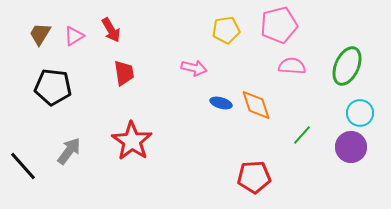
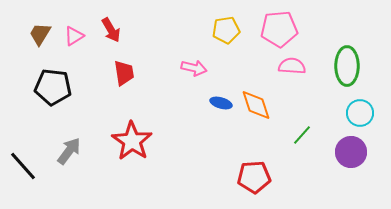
pink pentagon: moved 4 px down; rotated 9 degrees clockwise
green ellipse: rotated 24 degrees counterclockwise
purple circle: moved 5 px down
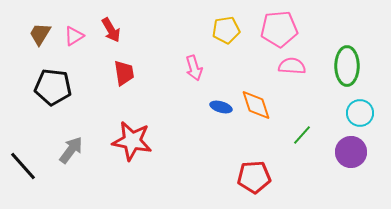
pink arrow: rotated 60 degrees clockwise
blue ellipse: moved 4 px down
red star: rotated 24 degrees counterclockwise
gray arrow: moved 2 px right, 1 px up
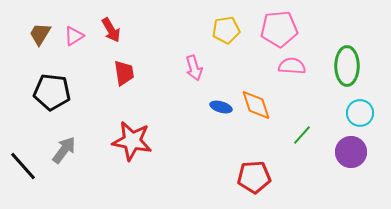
black pentagon: moved 1 px left, 5 px down
gray arrow: moved 7 px left
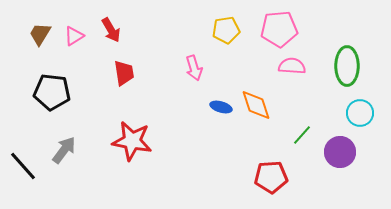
purple circle: moved 11 px left
red pentagon: moved 17 px right
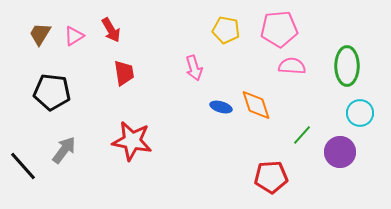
yellow pentagon: rotated 20 degrees clockwise
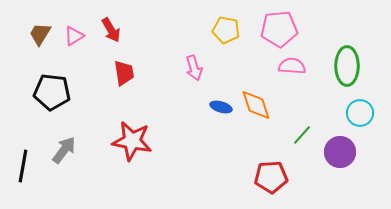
black line: rotated 52 degrees clockwise
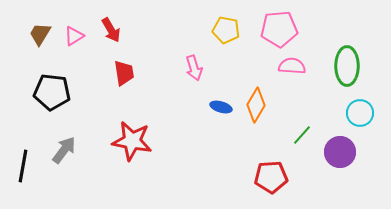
orange diamond: rotated 48 degrees clockwise
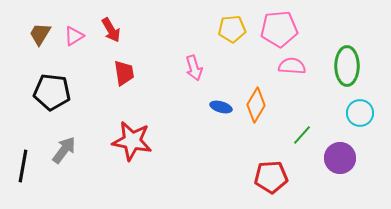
yellow pentagon: moved 6 px right, 1 px up; rotated 16 degrees counterclockwise
purple circle: moved 6 px down
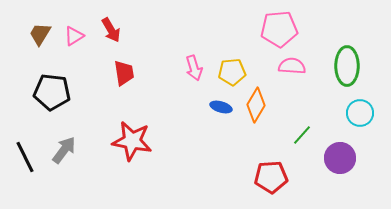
yellow pentagon: moved 43 px down
black line: moved 2 px right, 9 px up; rotated 36 degrees counterclockwise
